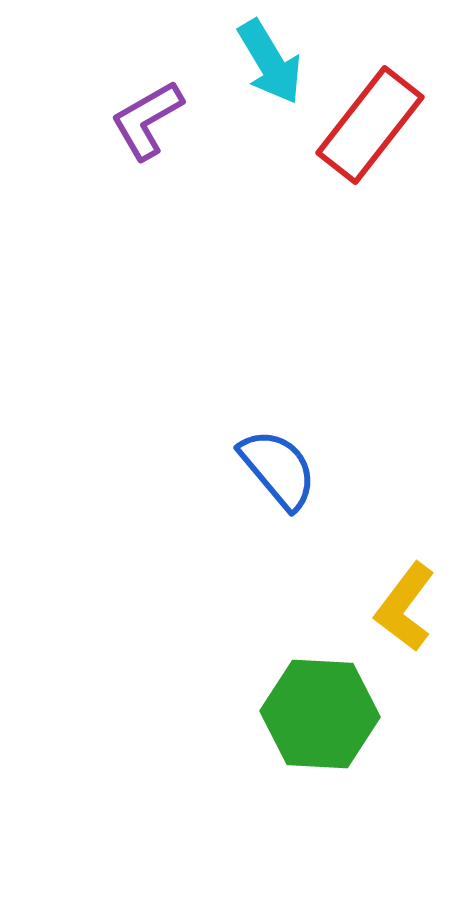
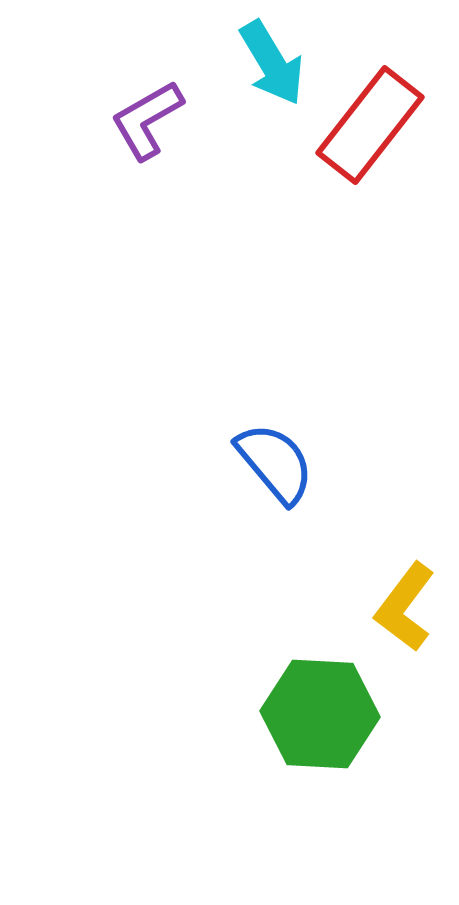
cyan arrow: moved 2 px right, 1 px down
blue semicircle: moved 3 px left, 6 px up
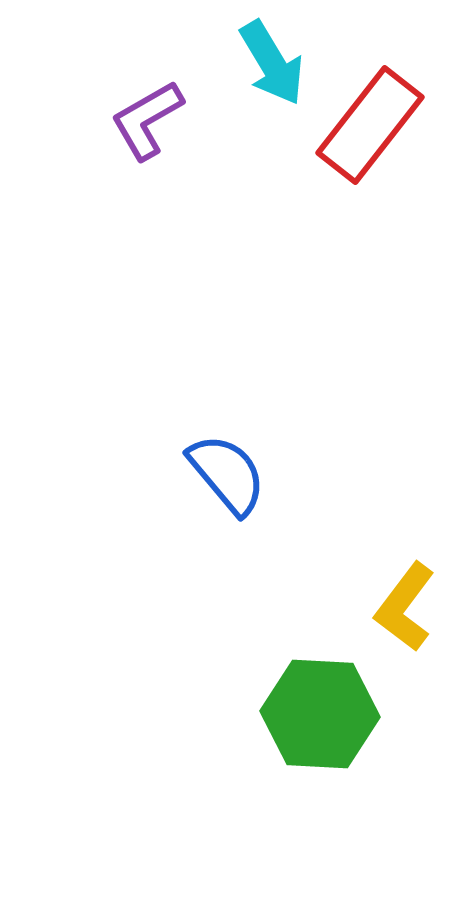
blue semicircle: moved 48 px left, 11 px down
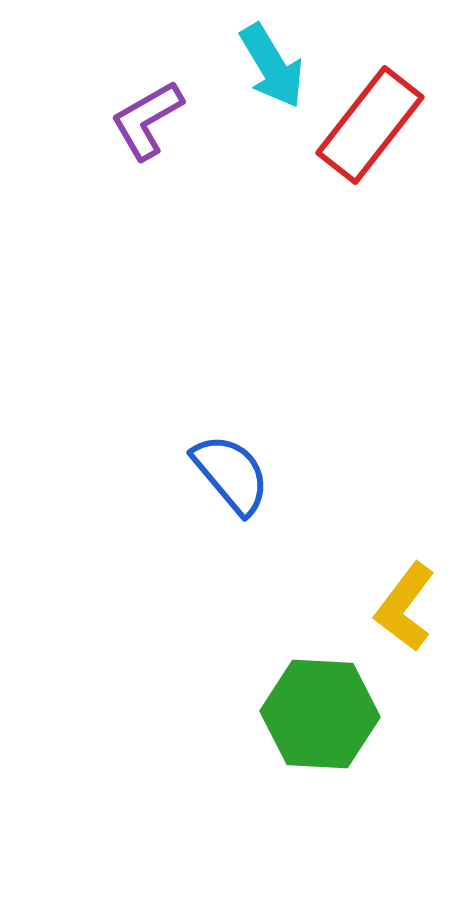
cyan arrow: moved 3 px down
blue semicircle: moved 4 px right
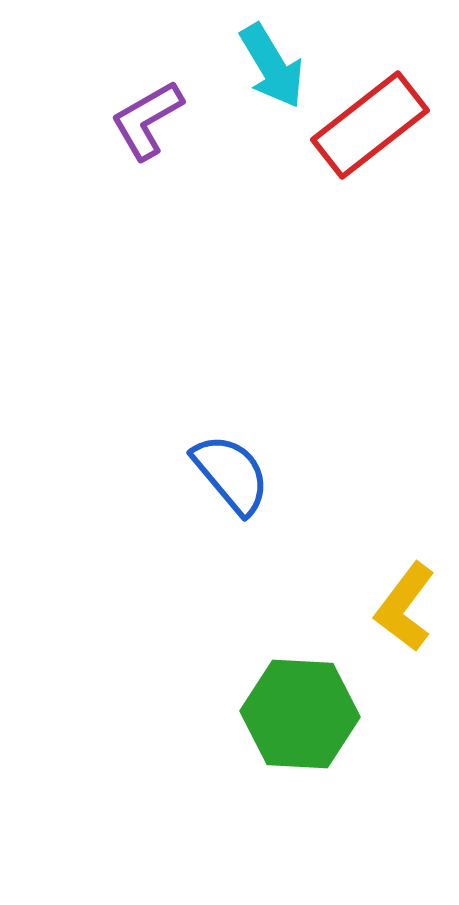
red rectangle: rotated 14 degrees clockwise
green hexagon: moved 20 px left
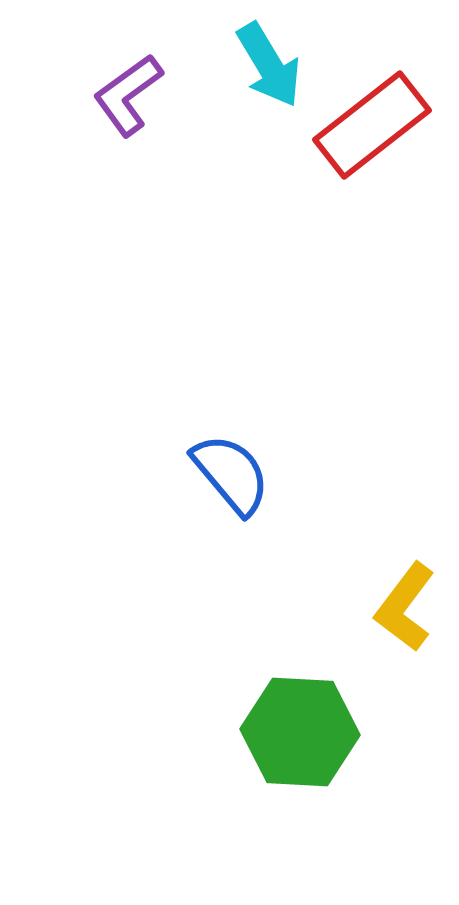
cyan arrow: moved 3 px left, 1 px up
purple L-shape: moved 19 px left, 25 px up; rotated 6 degrees counterclockwise
red rectangle: moved 2 px right
green hexagon: moved 18 px down
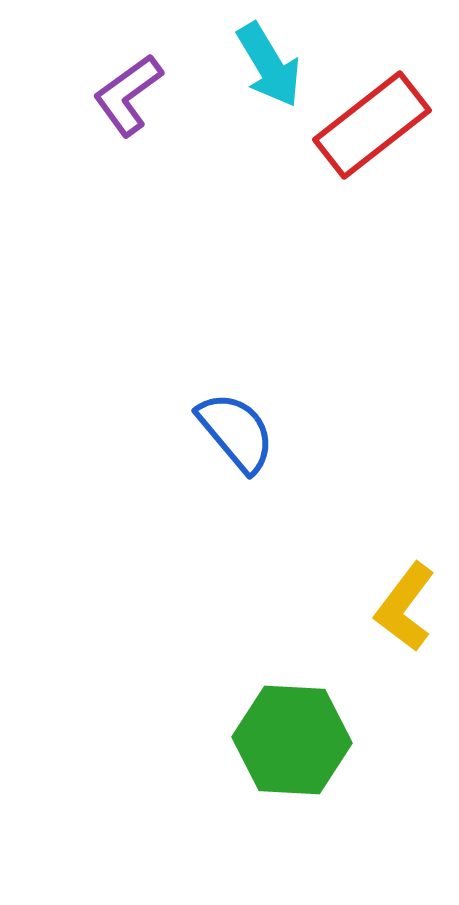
blue semicircle: moved 5 px right, 42 px up
green hexagon: moved 8 px left, 8 px down
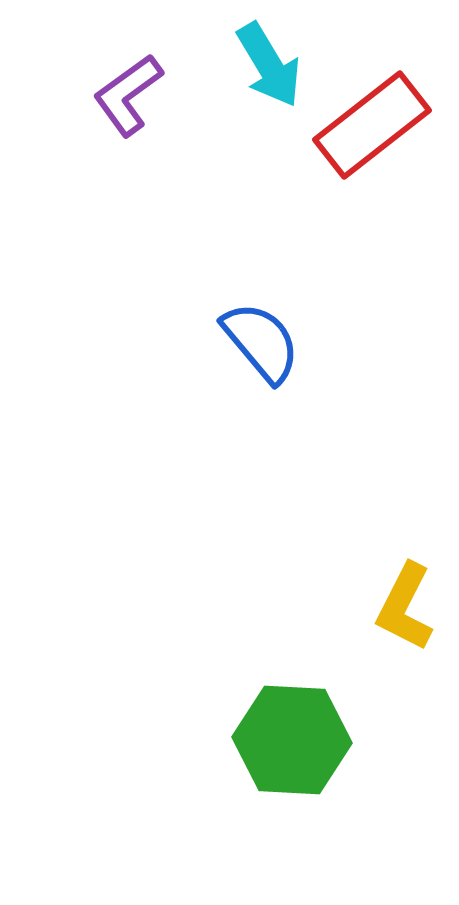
blue semicircle: moved 25 px right, 90 px up
yellow L-shape: rotated 10 degrees counterclockwise
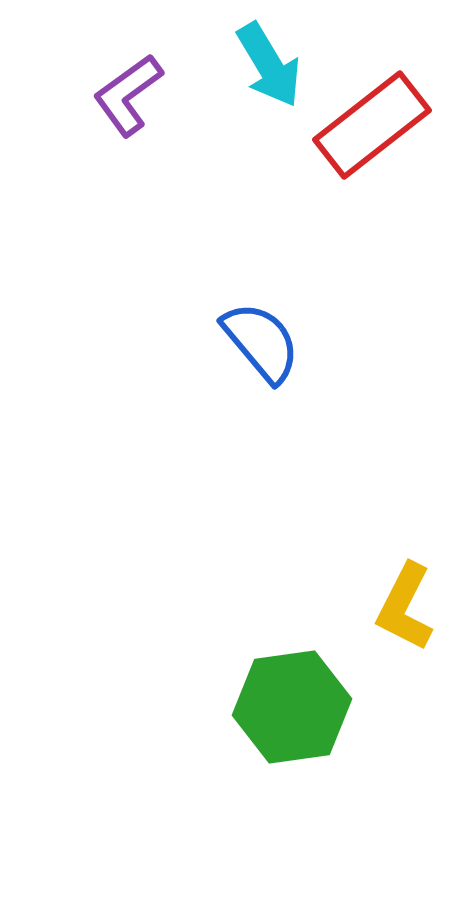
green hexagon: moved 33 px up; rotated 11 degrees counterclockwise
